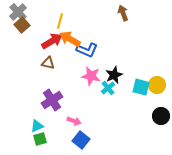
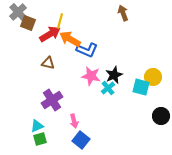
brown square: moved 6 px right, 2 px up; rotated 28 degrees counterclockwise
red arrow: moved 2 px left, 7 px up
yellow circle: moved 4 px left, 8 px up
pink arrow: rotated 56 degrees clockwise
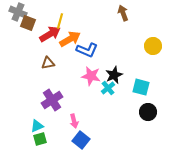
gray cross: rotated 24 degrees counterclockwise
orange arrow: rotated 120 degrees clockwise
brown triangle: rotated 24 degrees counterclockwise
yellow circle: moved 31 px up
black circle: moved 13 px left, 4 px up
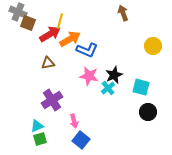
pink star: moved 2 px left
